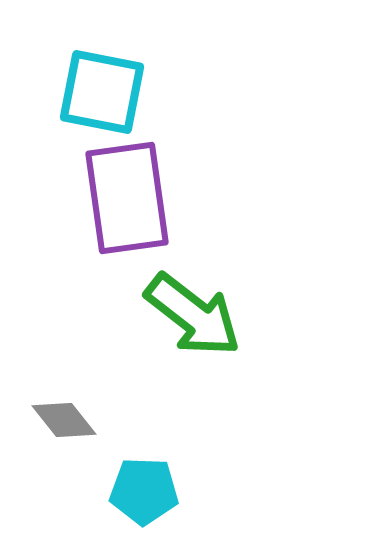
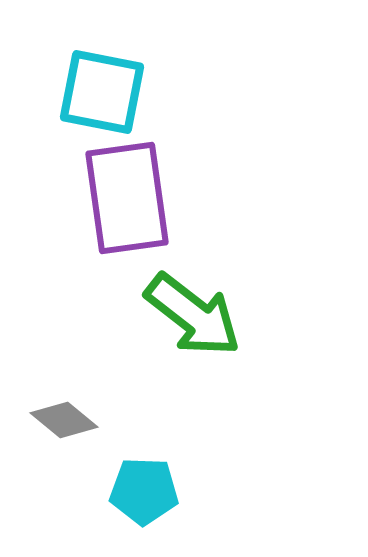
gray diamond: rotated 12 degrees counterclockwise
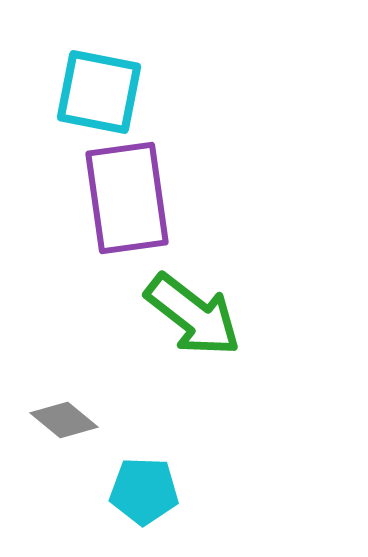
cyan square: moved 3 px left
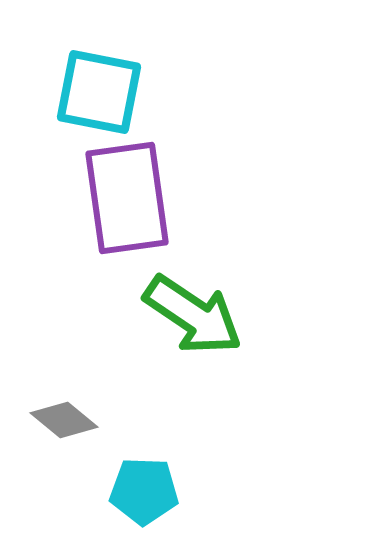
green arrow: rotated 4 degrees counterclockwise
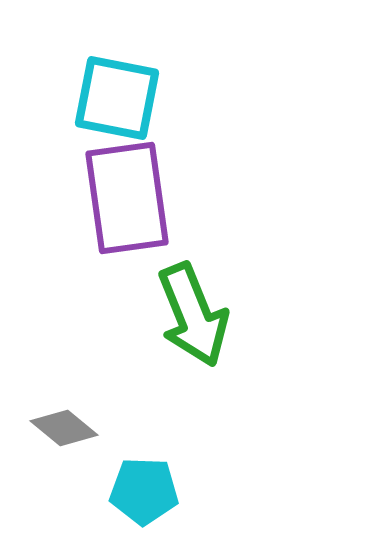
cyan square: moved 18 px right, 6 px down
green arrow: rotated 34 degrees clockwise
gray diamond: moved 8 px down
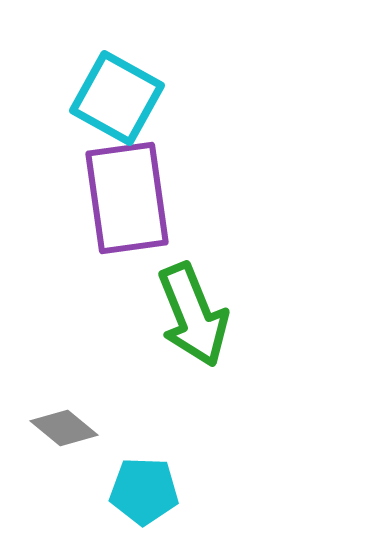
cyan square: rotated 18 degrees clockwise
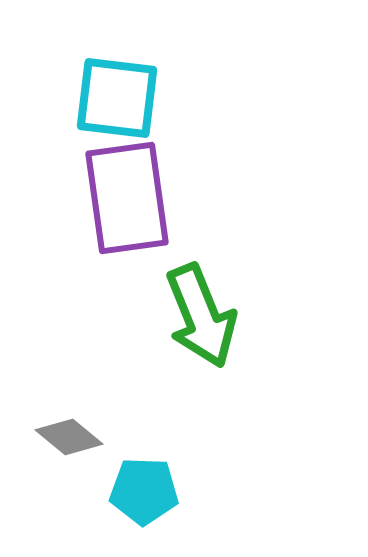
cyan square: rotated 22 degrees counterclockwise
green arrow: moved 8 px right, 1 px down
gray diamond: moved 5 px right, 9 px down
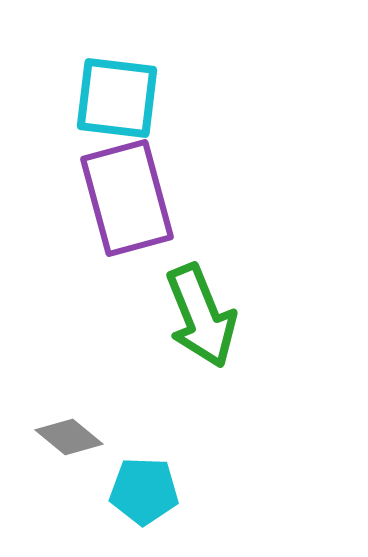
purple rectangle: rotated 7 degrees counterclockwise
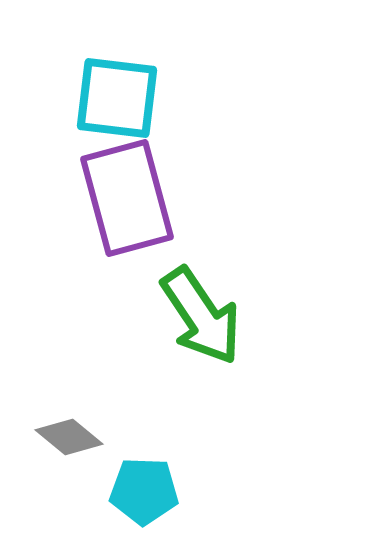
green arrow: rotated 12 degrees counterclockwise
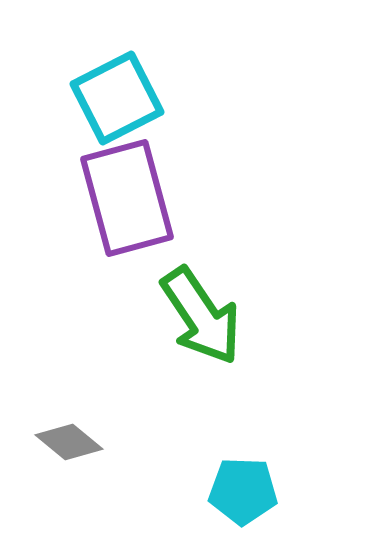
cyan square: rotated 34 degrees counterclockwise
gray diamond: moved 5 px down
cyan pentagon: moved 99 px right
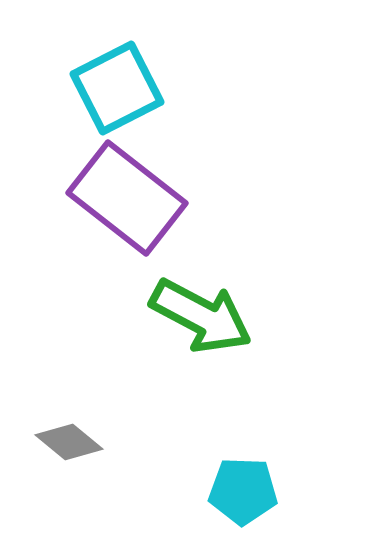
cyan square: moved 10 px up
purple rectangle: rotated 37 degrees counterclockwise
green arrow: rotated 28 degrees counterclockwise
